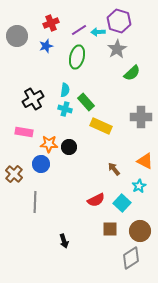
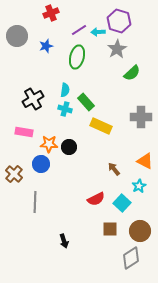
red cross: moved 10 px up
red semicircle: moved 1 px up
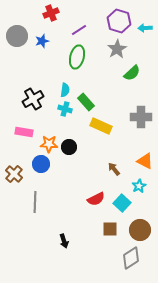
cyan arrow: moved 47 px right, 4 px up
blue star: moved 4 px left, 5 px up
brown circle: moved 1 px up
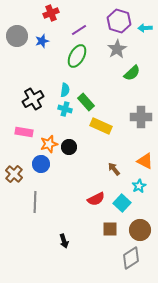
green ellipse: moved 1 px up; rotated 15 degrees clockwise
orange star: rotated 18 degrees counterclockwise
